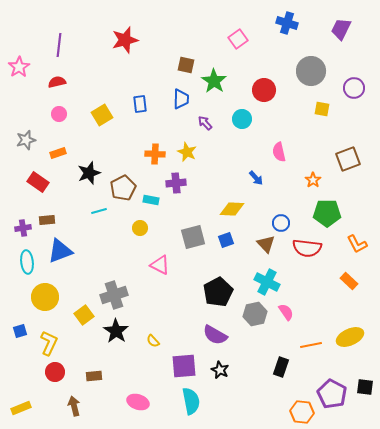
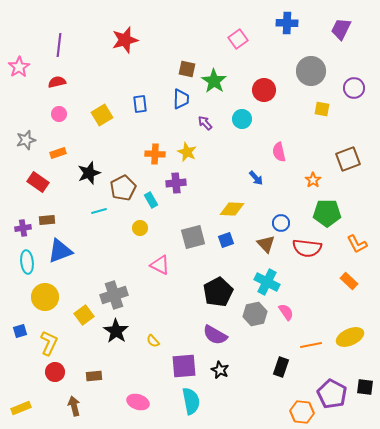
blue cross at (287, 23): rotated 15 degrees counterclockwise
brown square at (186, 65): moved 1 px right, 4 px down
cyan rectangle at (151, 200): rotated 49 degrees clockwise
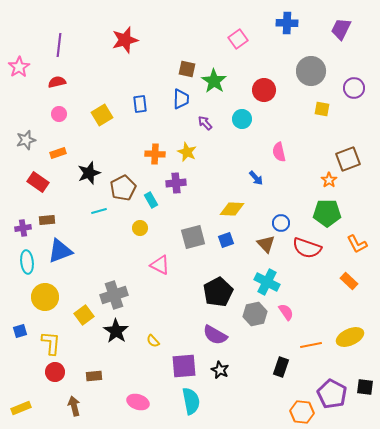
orange star at (313, 180): moved 16 px right
red semicircle at (307, 248): rotated 12 degrees clockwise
yellow L-shape at (49, 343): moved 2 px right; rotated 20 degrees counterclockwise
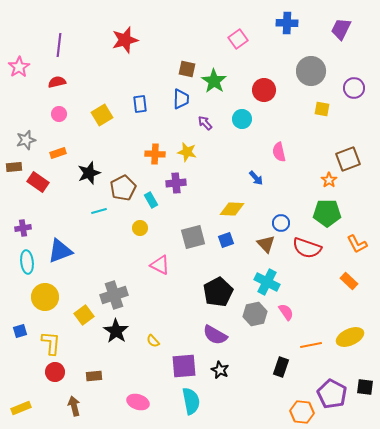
yellow star at (187, 152): rotated 12 degrees counterclockwise
brown rectangle at (47, 220): moved 33 px left, 53 px up
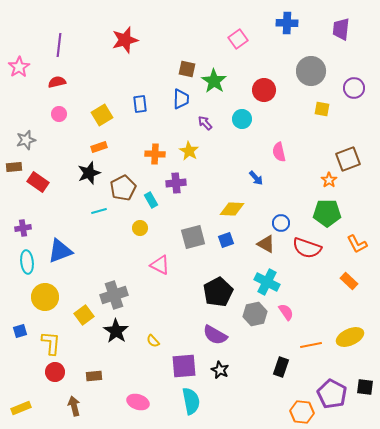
purple trapezoid at (341, 29): rotated 20 degrees counterclockwise
yellow star at (187, 152): moved 2 px right, 1 px up; rotated 18 degrees clockwise
orange rectangle at (58, 153): moved 41 px right, 6 px up
brown triangle at (266, 244): rotated 18 degrees counterclockwise
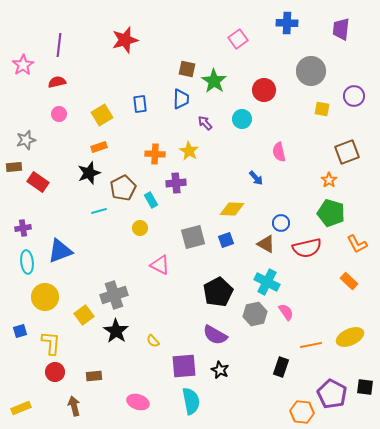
pink star at (19, 67): moved 4 px right, 2 px up
purple circle at (354, 88): moved 8 px down
brown square at (348, 159): moved 1 px left, 7 px up
green pentagon at (327, 213): moved 4 px right; rotated 16 degrees clockwise
red semicircle at (307, 248): rotated 32 degrees counterclockwise
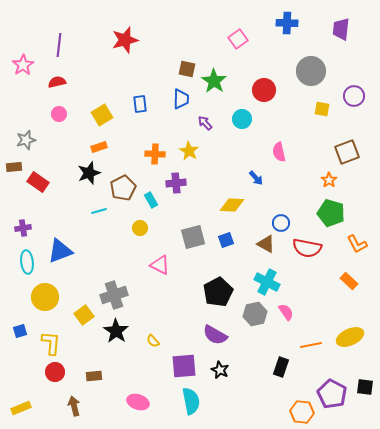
yellow diamond at (232, 209): moved 4 px up
red semicircle at (307, 248): rotated 24 degrees clockwise
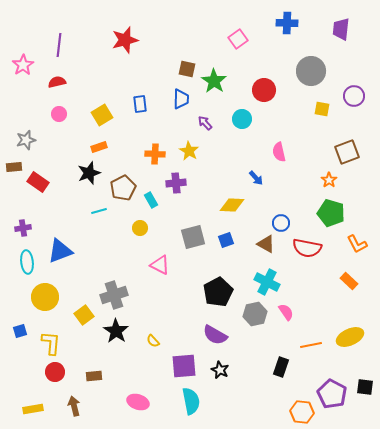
yellow rectangle at (21, 408): moved 12 px right, 1 px down; rotated 12 degrees clockwise
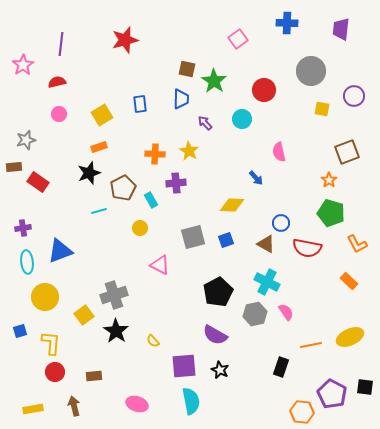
purple line at (59, 45): moved 2 px right, 1 px up
pink ellipse at (138, 402): moved 1 px left, 2 px down
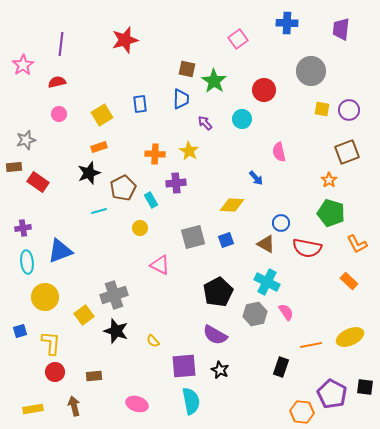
purple circle at (354, 96): moved 5 px left, 14 px down
black star at (116, 331): rotated 15 degrees counterclockwise
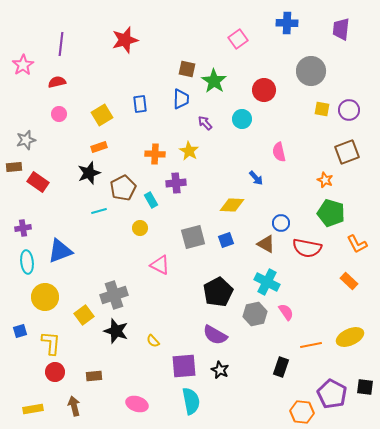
orange star at (329, 180): moved 4 px left; rotated 14 degrees counterclockwise
